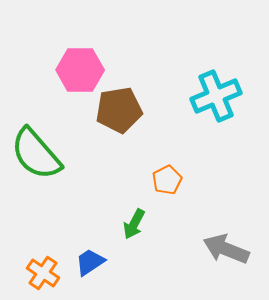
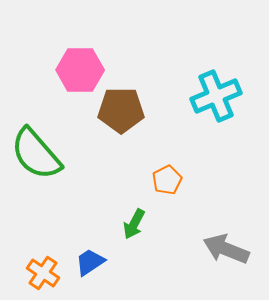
brown pentagon: moved 2 px right; rotated 9 degrees clockwise
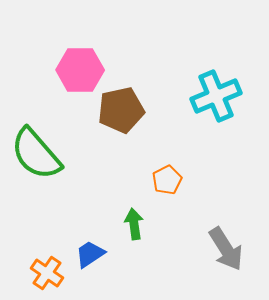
brown pentagon: rotated 12 degrees counterclockwise
green arrow: rotated 144 degrees clockwise
gray arrow: rotated 144 degrees counterclockwise
blue trapezoid: moved 8 px up
orange cross: moved 4 px right
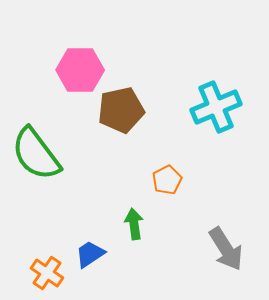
cyan cross: moved 11 px down
green semicircle: rotated 4 degrees clockwise
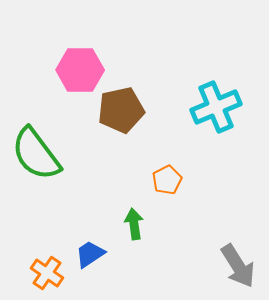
gray arrow: moved 12 px right, 17 px down
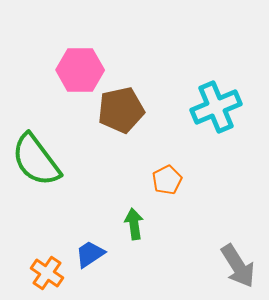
green semicircle: moved 6 px down
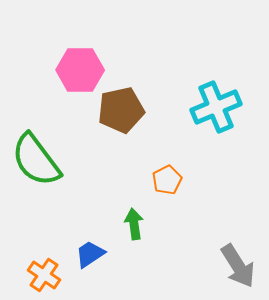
orange cross: moved 3 px left, 2 px down
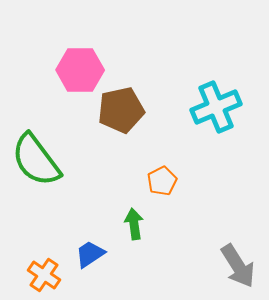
orange pentagon: moved 5 px left, 1 px down
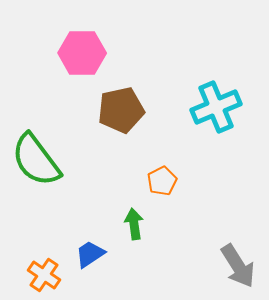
pink hexagon: moved 2 px right, 17 px up
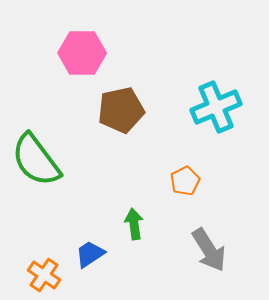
orange pentagon: moved 23 px right
gray arrow: moved 29 px left, 16 px up
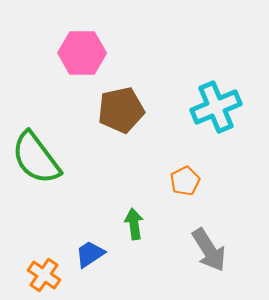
green semicircle: moved 2 px up
